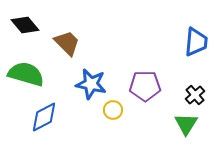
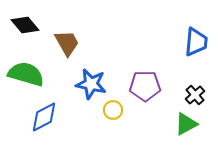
brown trapezoid: rotated 16 degrees clockwise
green triangle: rotated 30 degrees clockwise
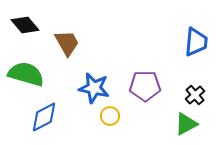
blue star: moved 3 px right, 4 px down
yellow circle: moved 3 px left, 6 px down
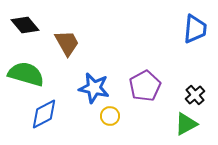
blue trapezoid: moved 1 px left, 13 px up
purple pentagon: rotated 28 degrees counterclockwise
blue diamond: moved 3 px up
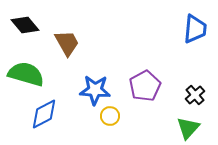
blue star: moved 1 px right, 2 px down; rotated 8 degrees counterclockwise
green triangle: moved 2 px right, 4 px down; rotated 20 degrees counterclockwise
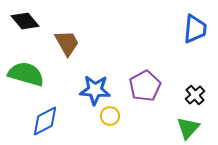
black diamond: moved 4 px up
blue diamond: moved 1 px right, 7 px down
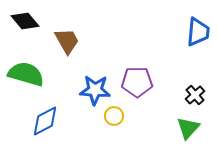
blue trapezoid: moved 3 px right, 3 px down
brown trapezoid: moved 2 px up
purple pentagon: moved 8 px left, 4 px up; rotated 28 degrees clockwise
yellow circle: moved 4 px right
